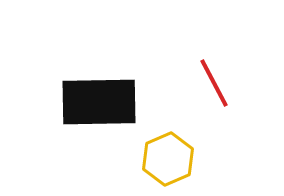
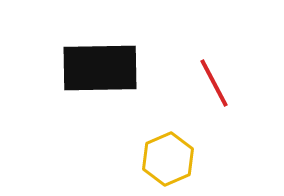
black rectangle: moved 1 px right, 34 px up
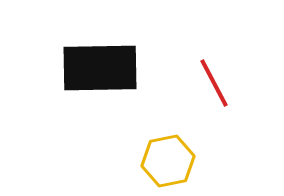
yellow hexagon: moved 2 px down; rotated 12 degrees clockwise
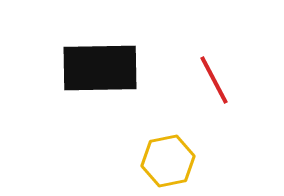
red line: moved 3 px up
